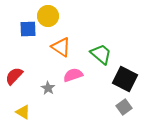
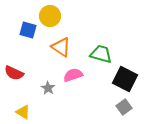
yellow circle: moved 2 px right
blue square: moved 1 px down; rotated 18 degrees clockwise
green trapezoid: rotated 25 degrees counterclockwise
red semicircle: moved 3 px up; rotated 108 degrees counterclockwise
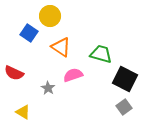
blue square: moved 1 px right, 3 px down; rotated 18 degrees clockwise
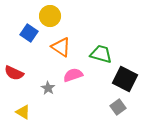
gray square: moved 6 px left
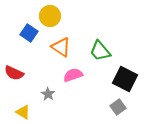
green trapezoid: moved 1 px left, 3 px up; rotated 145 degrees counterclockwise
gray star: moved 6 px down
